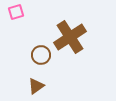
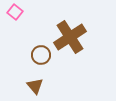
pink square: moved 1 px left; rotated 35 degrees counterclockwise
brown triangle: moved 1 px left; rotated 36 degrees counterclockwise
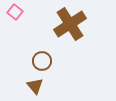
brown cross: moved 13 px up
brown circle: moved 1 px right, 6 px down
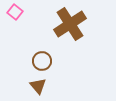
brown triangle: moved 3 px right
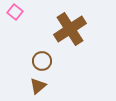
brown cross: moved 5 px down
brown triangle: rotated 30 degrees clockwise
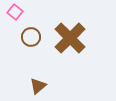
brown cross: moved 9 px down; rotated 12 degrees counterclockwise
brown circle: moved 11 px left, 24 px up
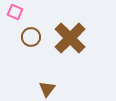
pink square: rotated 14 degrees counterclockwise
brown triangle: moved 9 px right, 3 px down; rotated 12 degrees counterclockwise
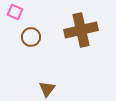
brown cross: moved 11 px right, 8 px up; rotated 32 degrees clockwise
